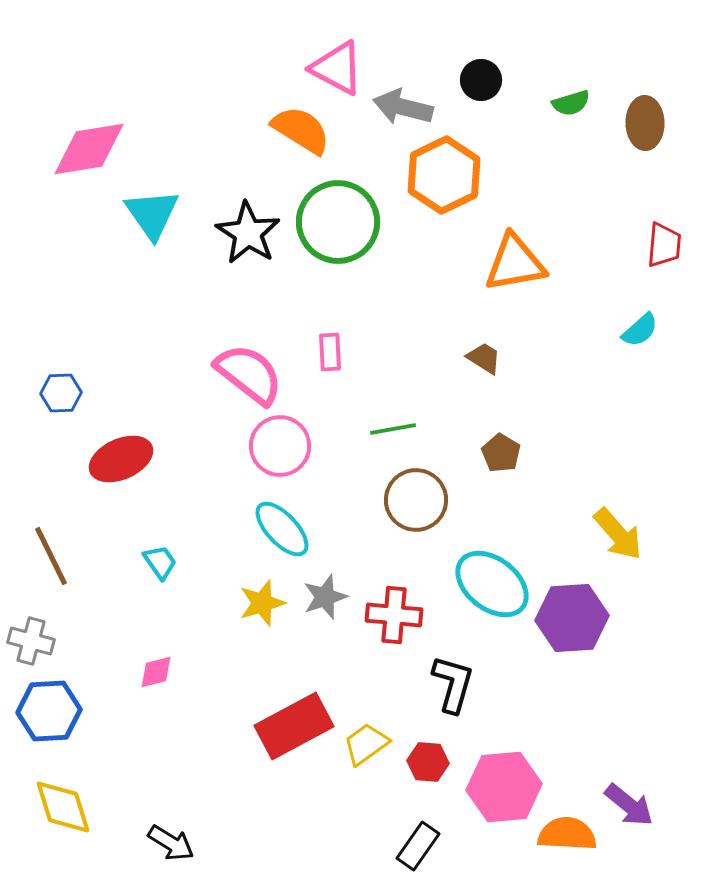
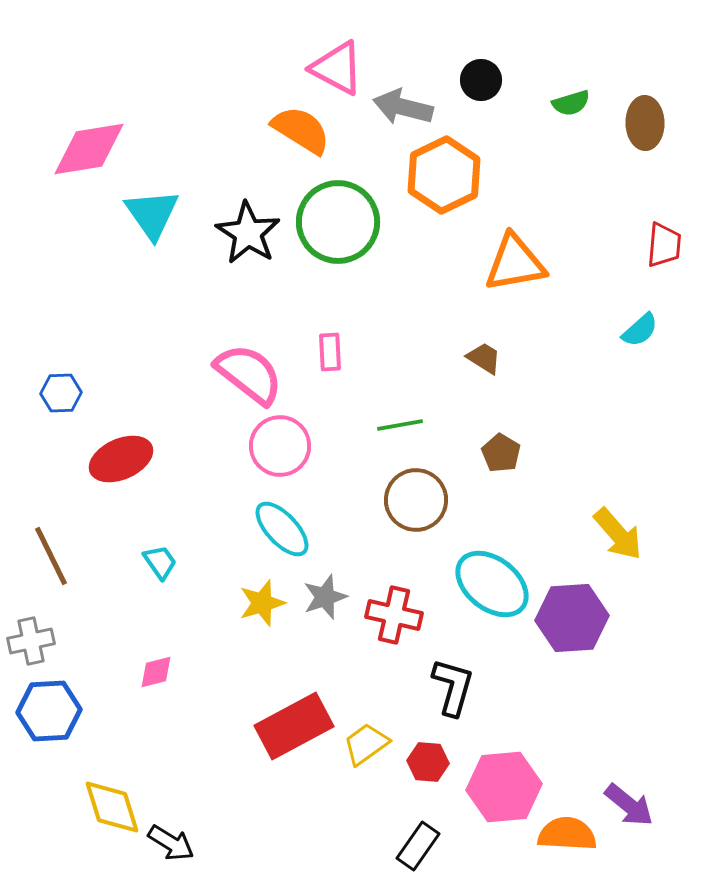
green line at (393, 429): moved 7 px right, 4 px up
red cross at (394, 615): rotated 8 degrees clockwise
gray cross at (31, 641): rotated 27 degrees counterclockwise
black L-shape at (453, 684): moved 3 px down
yellow diamond at (63, 807): moved 49 px right
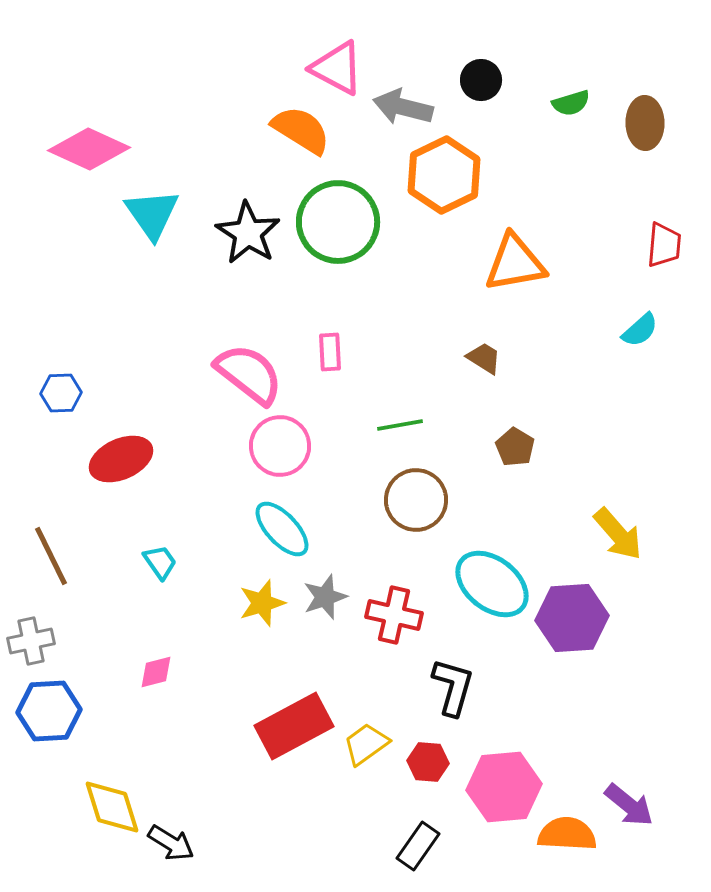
pink diamond at (89, 149): rotated 34 degrees clockwise
brown pentagon at (501, 453): moved 14 px right, 6 px up
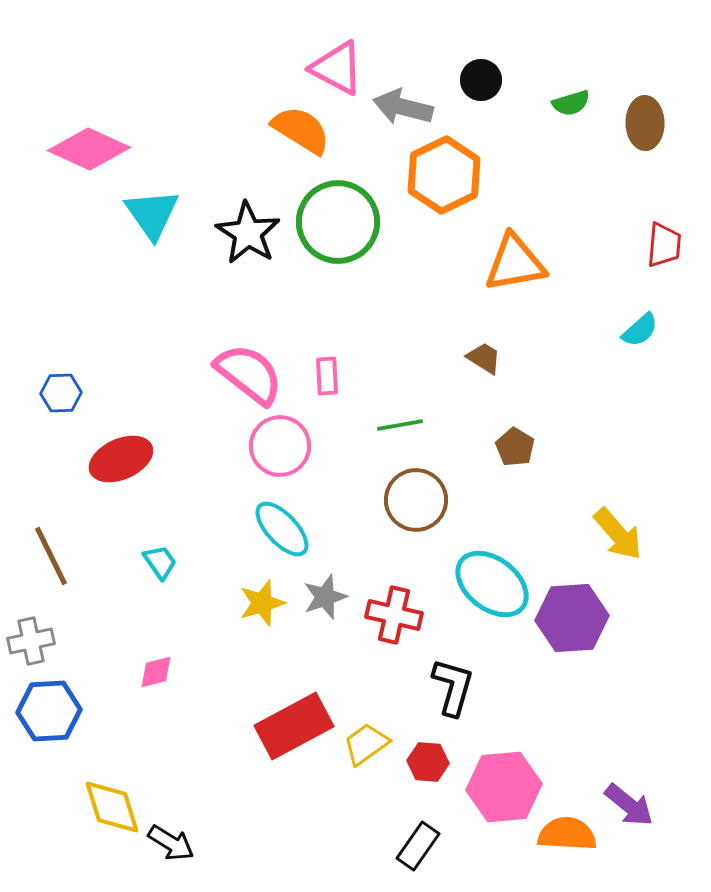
pink rectangle at (330, 352): moved 3 px left, 24 px down
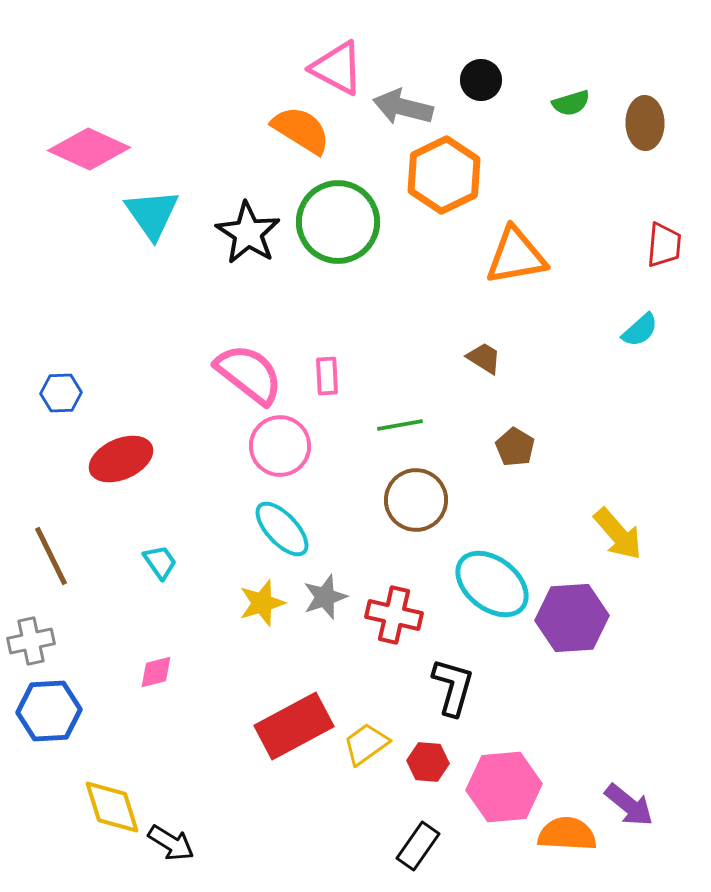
orange triangle at (515, 263): moved 1 px right, 7 px up
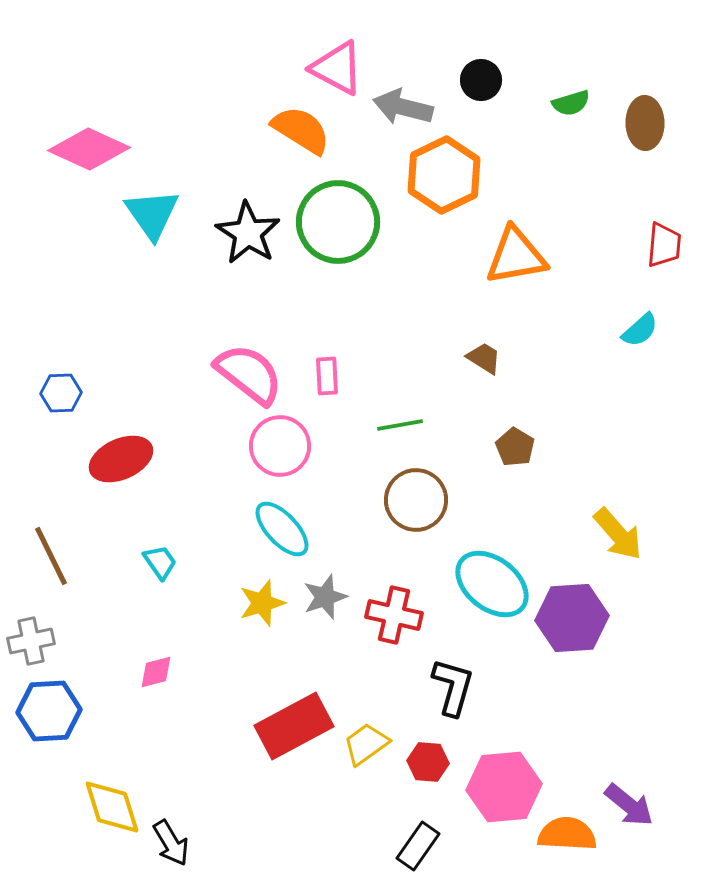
black arrow at (171, 843): rotated 27 degrees clockwise
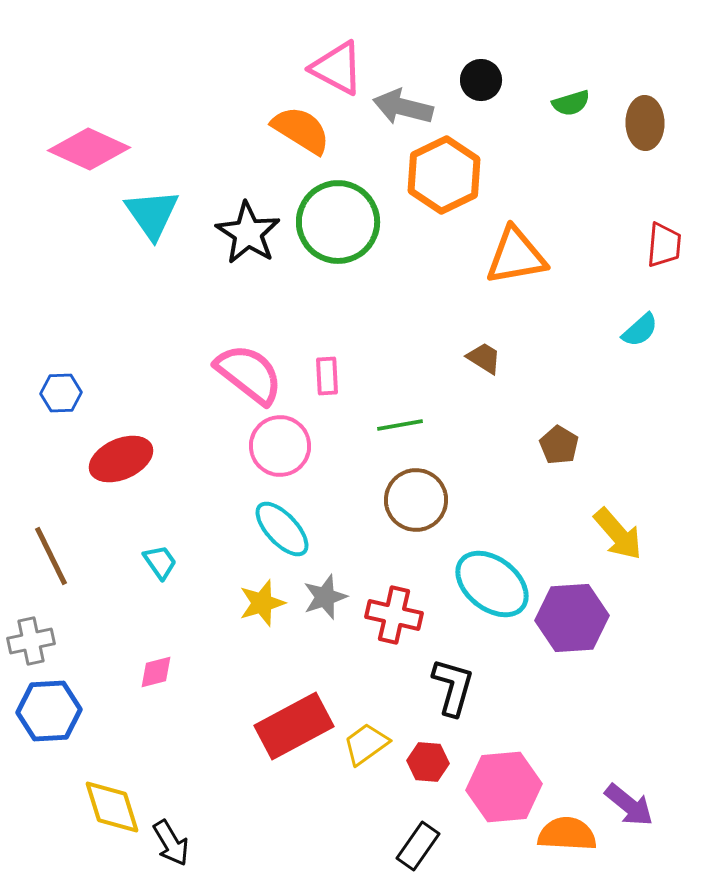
brown pentagon at (515, 447): moved 44 px right, 2 px up
